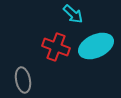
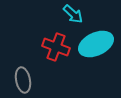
cyan ellipse: moved 2 px up
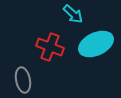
red cross: moved 6 px left
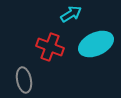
cyan arrow: moved 2 px left; rotated 75 degrees counterclockwise
gray ellipse: moved 1 px right
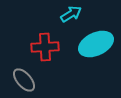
red cross: moved 5 px left; rotated 24 degrees counterclockwise
gray ellipse: rotated 30 degrees counterclockwise
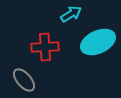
cyan ellipse: moved 2 px right, 2 px up
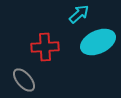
cyan arrow: moved 8 px right; rotated 10 degrees counterclockwise
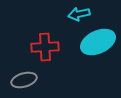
cyan arrow: rotated 150 degrees counterclockwise
gray ellipse: rotated 65 degrees counterclockwise
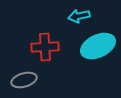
cyan arrow: moved 2 px down
cyan ellipse: moved 4 px down
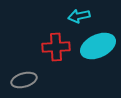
red cross: moved 11 px right
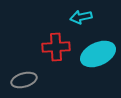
cyan arrow: moved 2 px right, 1 px down
cyan ellipse: moved 8 px down
